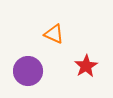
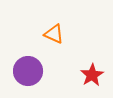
red star: moved 6 px right, 9 px down
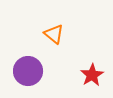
orange triangle: rotated 15 degrees clockwise
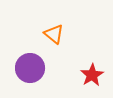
purple circle: moved 2 px right, 3 px up
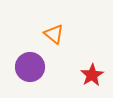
purple circle: moved 1 px up
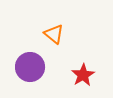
red star: moved 9 px left
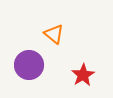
purple circle: moved 1 px left, 2 px up
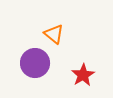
purple circle: moved 6 px right, 2 px up
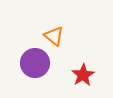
orange triangle: moved 2 px down
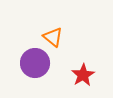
orange triangle: moved 1 px left, 1 px down
